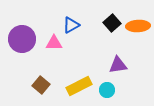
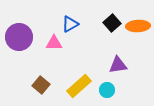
blue triangle: moved 1 px left, 1 px up
purple circle: moved 3 px left, 2 px up
yellow rectangle: rotated 15 degrees counterclockwise
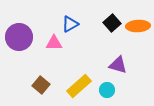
purple triangle: rotated 24 degrees clockwise
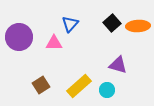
blue triangle: rotated 18 degrees counterclockwise
brown square: rotated 18 degrees clockwise
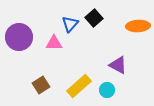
black square: moved 18 px left, 5 px up
purple triangle: rotated 12 degrees clockwise
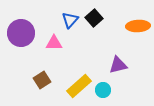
blue triangle: moved 4 px up
purple circle: moved 2 px right, 4 px up
purple triangle: rotated 42 degrees counterclockwise
brown square: moved 1 px right, 5 px up
cyan circle: moved 4 px left
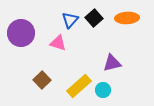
orange ellipse: moved 11 px left, 8 px up
pink triangle: moved 4 px right; rotated 18 degrees clockwise
purple triangle: moved 6 px left, 2 px up
brown square: rotated 12 degrees counterclockwise
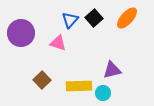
orange ellipse: rotated 45 degrees counterclockwise
purple triangle: moved 7 px down
yellow rectangle: rotated 40 degrees clockwise
cyan circle: moved 3 px down
